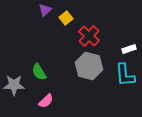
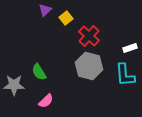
white rectangle: moved 1 px right, 1 px up
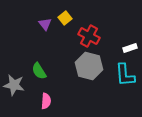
purple triangle: moved 14 px down; rotated 24 degrees counterclockwise
yellow square: moved 1 px left
red cross: rotated 15 degrees counterclockwise
green semicircle: moved 1 px up
gray star: rotated 10 degrees clockwise
pink semicircle: rotated 42 degrees counterclockwise
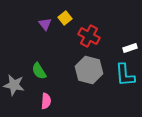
gray hexagon: moved 4 px down
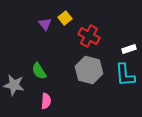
white rectangle: moved 1 px left, 1 px down
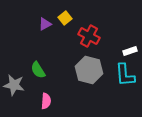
purple triangle: rotated 40 degrees clockwise
white rectangle: moved 1 px right, 2 px down
green semicircle: moved 1 px left, 1 px up
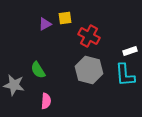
yellow square: rotated 32 degrees clockwise
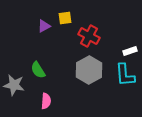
purple triangle: moved 1 px left, 2 px down
gray hexagon: rotated 16 degrees clockwise
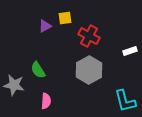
purple triangle: moved 1 px right
cyan L-shape: moved 26 px down; rotated 10 degrees counterclockwise
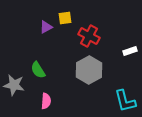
purple triangle: moved 1 px right, 1 px down
